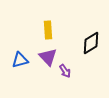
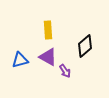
black diamond: moved 6 px left, 3 px down; rotated 10 degrees counterclockwise
purple triangle: rotated 18 degrees counterclockwise
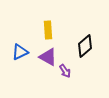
blue triangle: moved 8 px up; rotated 12 degrees counterclockwise
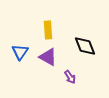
black diamond: rotated 70 degrees counterclockwise
blue triangle: rotated 30 degrees counterclockwise
purple arrow: moved 5 px right, 6 px down
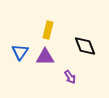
yellow rectangle: rotated 18 degrees clockwise
purple triangle: moved 3 px left; rotated 30 degrees counterclockwise
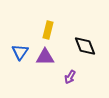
purple arrow: rotated 64 degrees clockwise
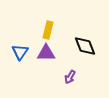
purple triangle: moved 1 px right, 4 px up
